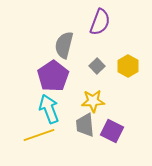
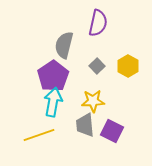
purple semicircle: moved 2 px left, 1 px down; rotated 8 degrees counterclockwise
cyan arrow: moved 4 px right, 7 px up; rotated 32 degrees clockwise
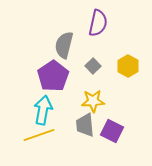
gray square: moved 4 px left
cyan arrow: moved 10 px left, 8 px down
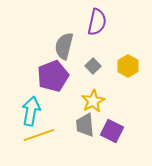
purple semicircle: moved 1 px left, 1 px up
gray semicircle: moved 1 px down
purple pentagon: rotated 12 degrees clockwise
yellow star: rotated 25 degrees counterclockwise
cyan arrow: moved 12 px left, 1 px down
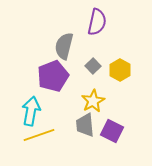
yellow hexagon: moved 8 px left, 4 px down
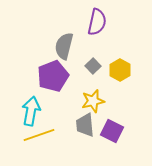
yellow star: rotated 15 degrees clockwise
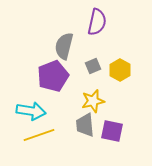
gray square: rotated 21 degrees clockwise
cyan arrow: rotated 88 degrees clockwise
purple square: rotated 15 degrees counterclockwise
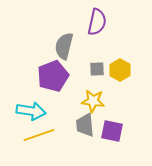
gray square: moved 4 px right, 3 px down; rotated 21 degrees clockwise
yellow star: rotated 20 degrees clockwise
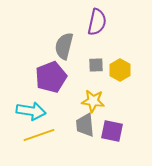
gray square: moved 1 px left, 4 px up
purple pentagon: moved 2 px left, 1 px down
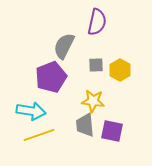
gray semicircle: rotated 12 degrees clockwise
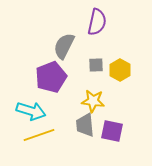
cyan arrow: rotated 8 degrees clockwise
